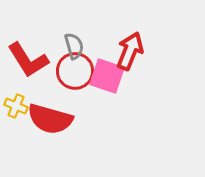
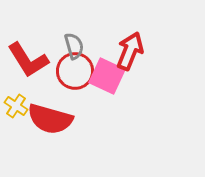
pink square: rotated 6 degrees clockwise
yellow cross: rotated 10 degrees clockwise
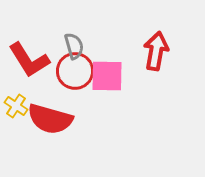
red arrow: moved 26 px right; rotated 12 degrees counterclockwise
red L-shape: moved 1 px right
pink square: rotated 24 degrees counterclockwise
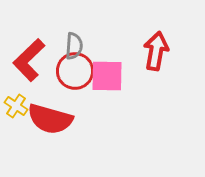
gray semicircle: rotated 20 degrees clockwise
red L-shape: rotated 78 degrees clockwise
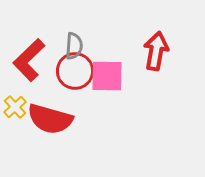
yellow cross: moved 1 px left, 1 px down; rotated 15 degrees clockwise
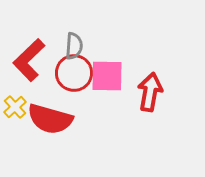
red arrow: moved 6 px left, 41 px down
red circle: moved 1 px left, 2 px down
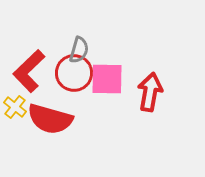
gray semicircle: moved 5 px right, 4 px down; rotated 12 degrees clockwise
red L-shape: moved 11 px down
pink square: moved 3 px down
yellow cross: rotated 10 degrees counterclockwise
